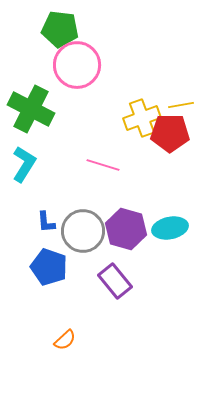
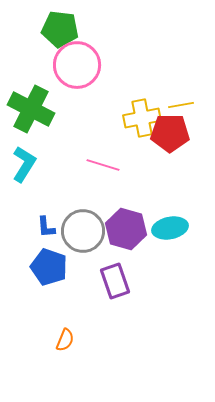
yellow cross: rotated 9 degrees clockwise
blue L-shape: moved 5 px down
purple rectangle: rotated 20 degrees clockwise
orange semicircle: rotated 25 degrees counterclockwise
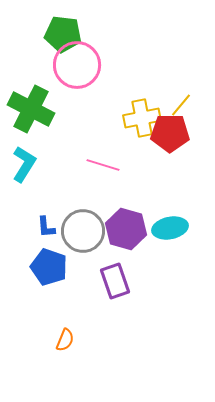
green pentagon: moved 3 px right, 5 px down
yellow line: rotated 40 degrees counterclockwise
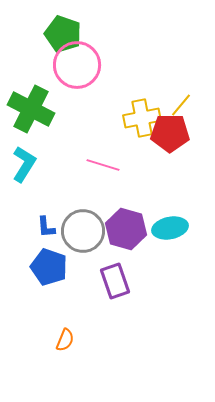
green pentagon: rotated 12 degrees clockwise
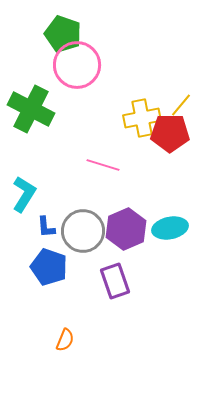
cyan L-shape: moved 30 px down
purple hexagon: rotated 21 degrees clockwise
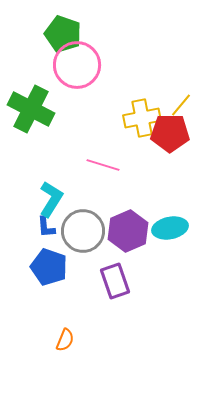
cyan L-shape: moved 27 px right, 5 px down
purple hexagon: moved 2 px right, 2 px down
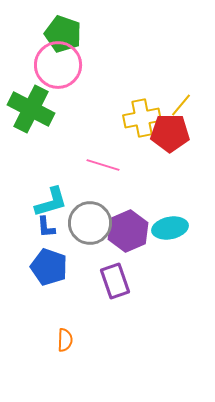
pink circle: moved 19 px left
cyan L-shape: moved 3 px down; rotated 42 degrees clockwise
gray circle: moved 7 px right, 8 px up
orange semicircle: rotated 20 degrees counterclockwise
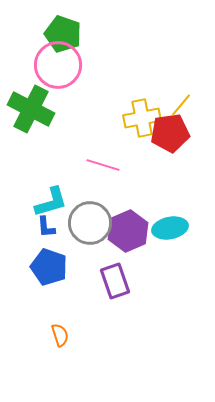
red pentagon: rotated 9 degrees counterclockwise
orange semicircle: moved 5 px left, 5 px up; rotated 20 degrees counterclockwise
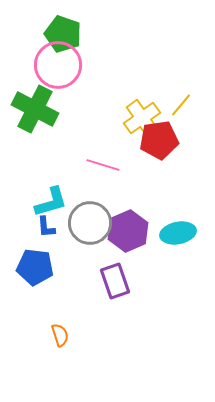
green cross: moved 4 px right
yellow cross: rotated 24 degrees counterclockwise
red pentagon: moved 11 px left, 7 px down
cyan ellipse: moved 8 px right, 5 px down
blue pentagon: moved 14 px left; rotated 12 degrees counterclockwise
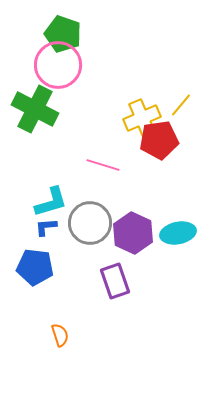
yellow cross: rotated 12 degrees clockwise
blue L-shape: rotated 90 degrees clockwise
purple hexagon: moved 5 px right, 2 px down; rotated 12 degrees counterclockwise
